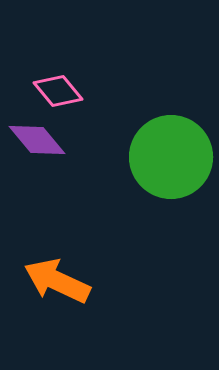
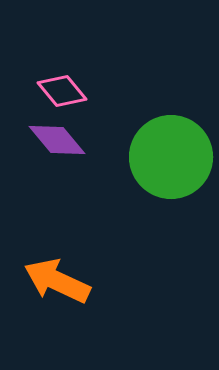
pink diamond: moved 4 px right
purple diamond: moved 20 px right
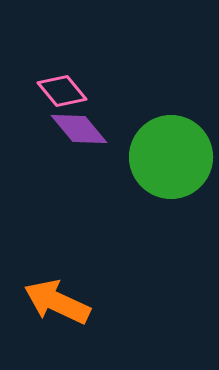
purple diamond: moved 22 px right, 11 px up
orange arrow: moved 21 px down
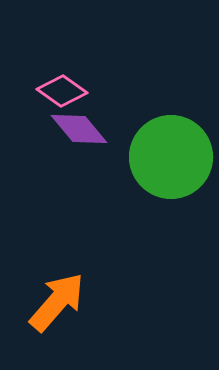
pink diamond: rotated 15 degrees counterclockwise
orange arrow: rotated 106 degrees clockwise
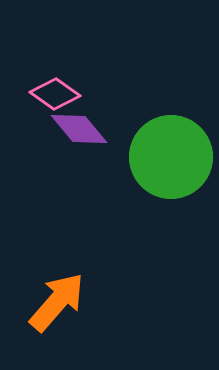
pink diamond: moved 7 px left, 3 px down
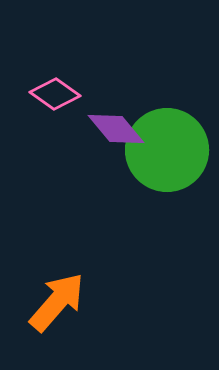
purple diamond: moved 37 px right
green circle: moved 4 px left, 7 px up
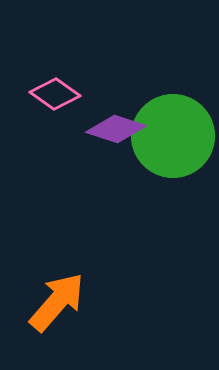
purple diamond: rotated 32 degrees counterclockwise
green circle: moved 6 px right, 14 px up
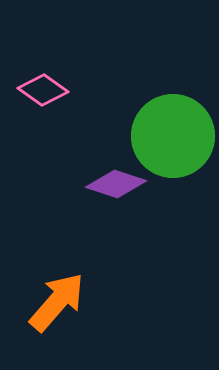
pink diamond: moved 12 px left, 4 px up
purple diamond: moved 55 px down
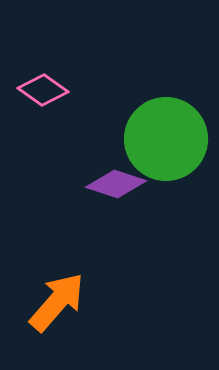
green circle: moved 7 px left, 3 px down
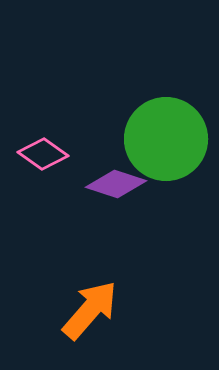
pink diamond: moved 64 px down
orange arrow: moved 33 px right, 8 px down
